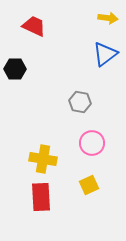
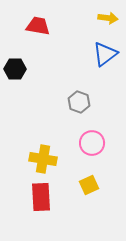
red trapezoid: moved 4 px right; rotated 15 degrees counterclockwise
gray hexagon: moved 1 px left; rotated 10 degrees clockwise
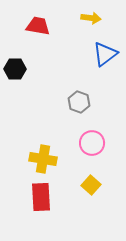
yellow arrow: moved 17 px left
yellow square: moved 2 px right; rotated 24 degrees counterclockwise
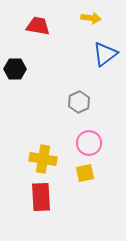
gray hexagon: rotated 15 degrees clockwise
pink circle: moved 3 px left
yellow square: moved 6 px left, 12 px up; rotated 36 degrees clockwise
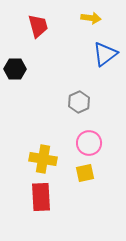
red trapezoid: rotated 65 degrees clockwise
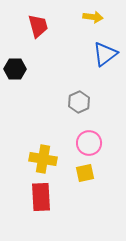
yellow arrow: moved 2 px right, 1 px up
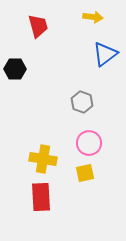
gray hexagon: moved 3 px right; rotated 15 degrees counterclockwise
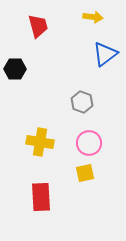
yellow cross: moved 3 px left, 17 px up
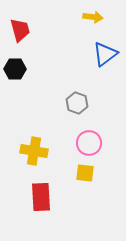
red trapezoid: moved 18 px left, 4 px down
gray hexagon: moved 5 px left, 1 px down
yellow cross: moved 6 px left, 9 px down
yellow square: rotated 18 degrees clockwise
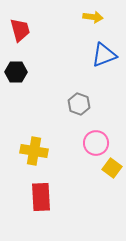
blue triangle: moved 1 px left, 1 px down; rotated 16 degrees clockwise
black hexagon: moved 1 px right, 3 px down
gray hexagon: moved 2 px right, 1 px down
pink circle: moved 7 px right
yellow square: moved 27 px right, 5 px up; rotated 30 degrees clockwise
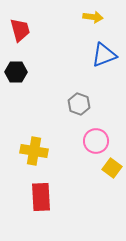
pink circle: moved 2 px up
